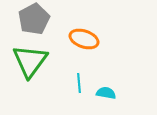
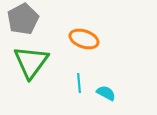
gray pentagon: moved 11 px left
green triangle: moved 1 px right, 1 px down
cyan semicircle: rotated 18 degrees clockwise
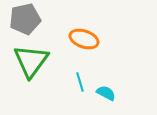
gray pentagon: moved 2 px right; rotated 16 degrees clockwise
green triangle: moved 1 px up
cyan line: moved 1 px right, 1 px up; rotated 12 degrees counterclockwise
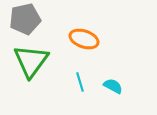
cyan semicircle: moved 7 px right, 7 px up
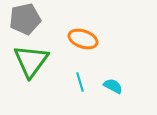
orange ellipse: moved 1 px left
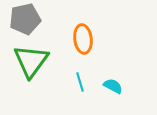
orange ellipse: rotated 64 degrees clockwise
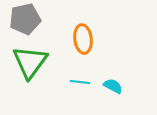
green triangle: moved 1 px left, 1 px down
cyan line: rotated 66 degrees counterclockwise
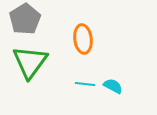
gray pentagon: rotated 20 degrees counterclockwise
cyan line: moved 5 px right, 2 px down
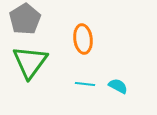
cyan semicircle: moved 5 px right
